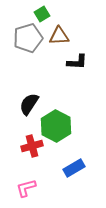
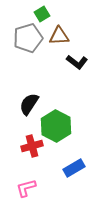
black L-shape: rotated 35 degrees clockwise
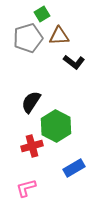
black L-shape: moved 3 px left
black semicircle: moved 2 px right, 2 px up
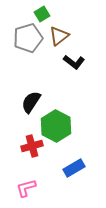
brown triangle: rotated 35 degrees counterclockwise
